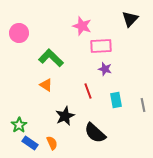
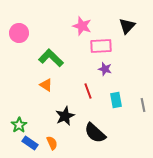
black triangle: moved 3 px left, 7 px down
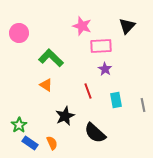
purple star: rotated 16 degrees clockwise
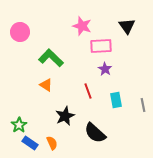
black triangle: rotated 18 degrees counterclockwise
pink circle: moved 1 px right, 1 px up
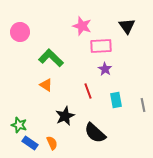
green star: rotated 21 degrees counterclockwise
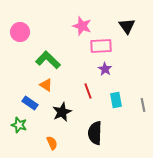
green L-shape: moved 3 px left, 2 px down
black star: moved 3 px left, 4 px up
black semicircle: rotated 50 degrees clockwise
blue rectangle: moved 40 px up
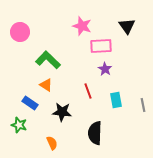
black star: rotated 30 degrees clockwise
